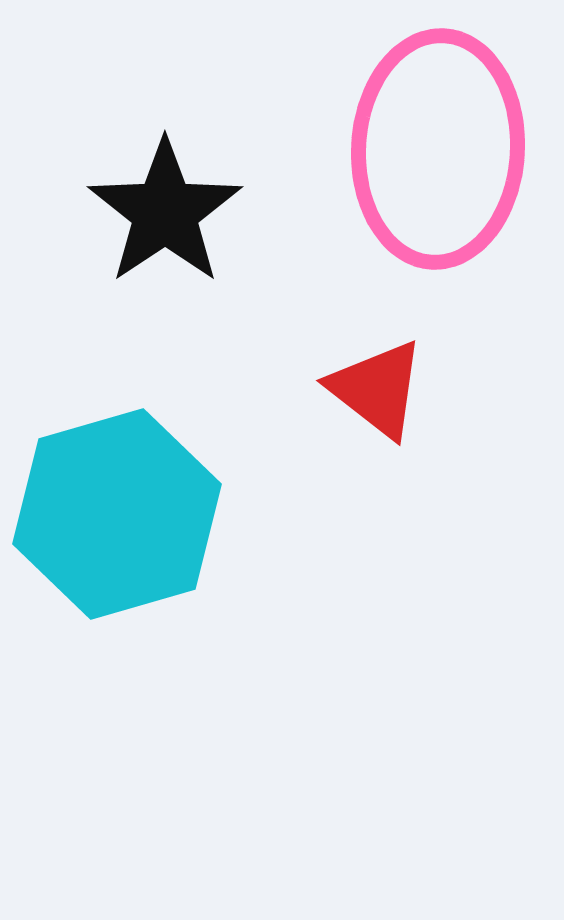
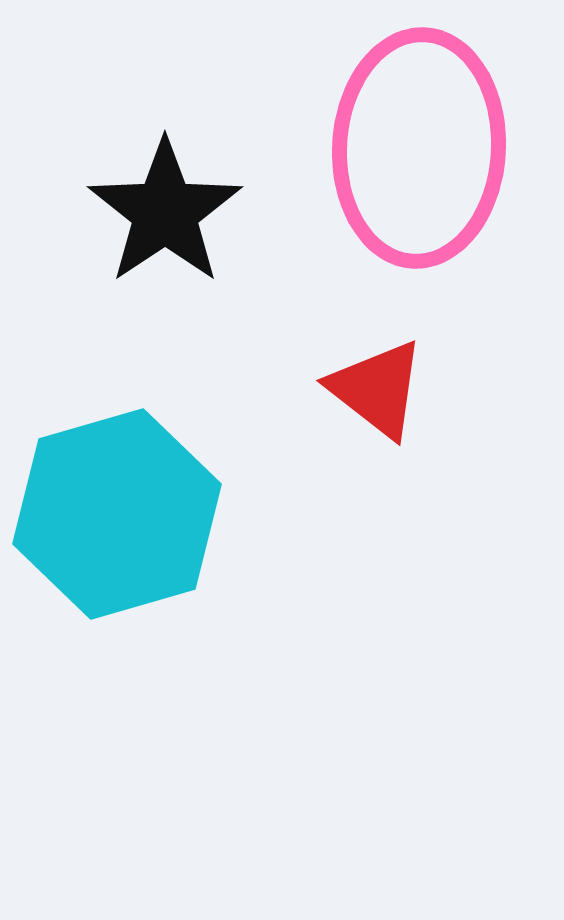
pink ellipse: moved 19 px left, 1 px up
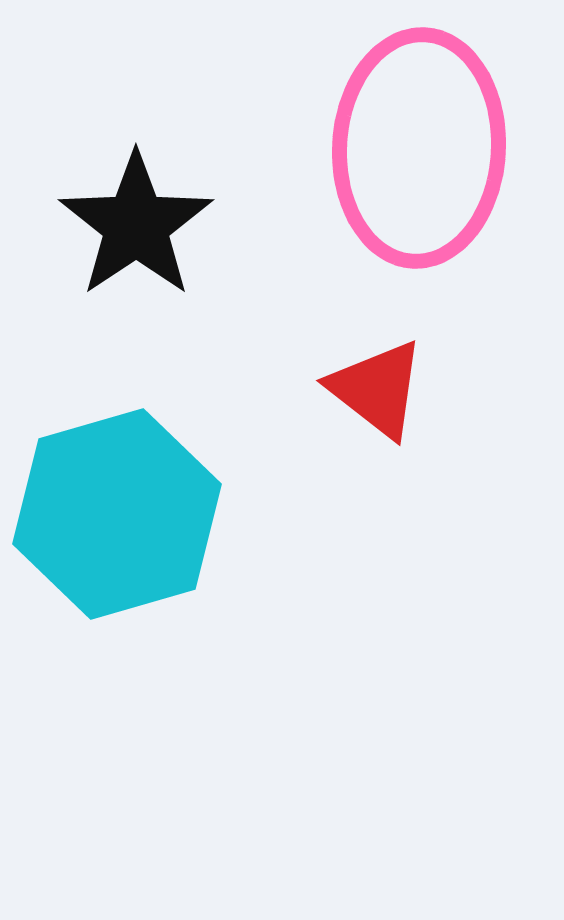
black star: moved 29 px left, 13 px down
